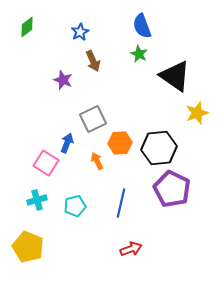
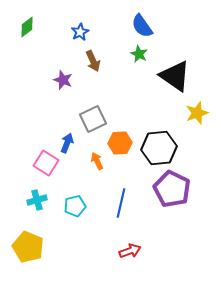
blue semicircle: rotated 15 degrees counterclockwise
red arrow: moved 1 px left, 2 px down
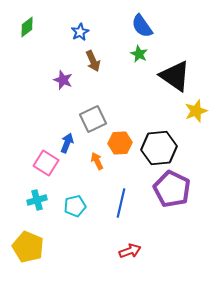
yellow star: moved 1 px left, 2 px up
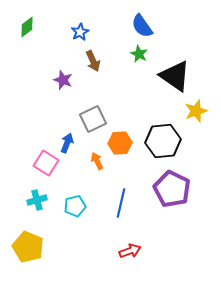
black hexagon: moved 4 px right, 7 px up
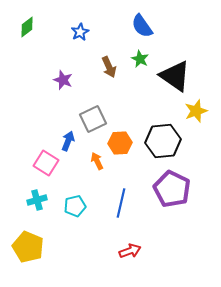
green star: moved 1 px right, 5 px down
brown arrow: moved 16 px right, 6 px down
blue arrow: moved 1 px right, 2 px up
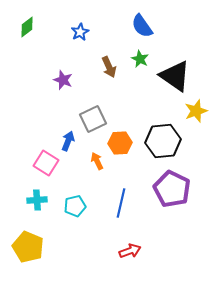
cyan cross: rotated 12 degrees clockwise
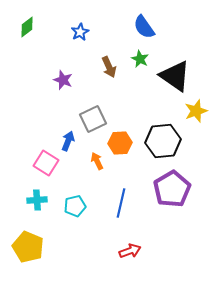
blue semicircle: moved 2 px right, 1 px down
purple pentagon: rotated 15 degrees clockwise
